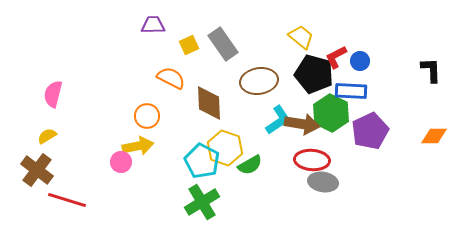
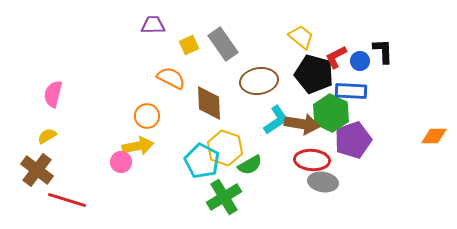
black L-shape: moved 48 px left, 19 px up
cyan L-shape: moved 2 px left
purple pentagon: moved 17 px left, 9 px down; rotated 6 degrees clockwise
green cross: moved 22 px right, 5 px up
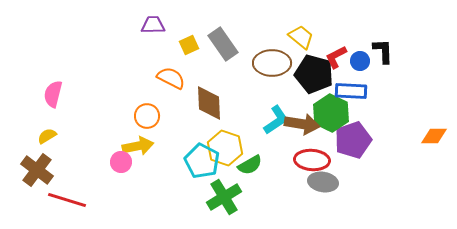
brown ellipse: moved 13 px right, 18 px up; rotated 9 degrees clockwise
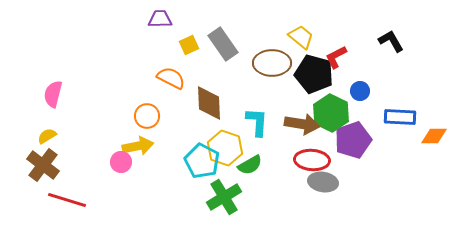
purple trapezoid: moved 7 px right, 6 px up
black L-shape: moved 8 px right, 10 px up; rotated 28 degrees counterclockwise
blue circle: moved 30 px down
blue rectangle: moved 49 px right, 26 px down
cyan L-shape: moved 19 px left, 2 px down; rotated 52 degrees counterclockwise
brown cross: moved 6 px right, 5 px up
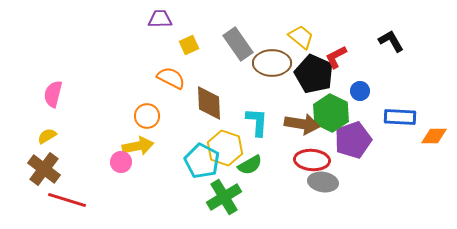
gray rectangle: moved 15 px right
black pentagon: rotated 9 degrees clockwise
brown cross: moved 1 px right, 4 px down
